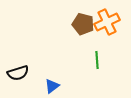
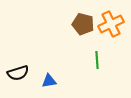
orange cross: moved 4 px right, 2 px down
blue triangle: moved 3 px left, 5 px up; rotated 28 degrees clockwise
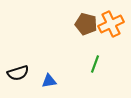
brown pentagon: moved 3 px right
green line: moved 2 px left, 4 px down; rotated 24 degrees clockwise
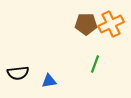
brown pentagon: rotated 15 degrees counterclockwise
black semicircle: rotated 10 degrees clockwise
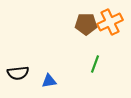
orange cross: moved 1 px left, 2 px up
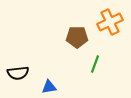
brown pentagon: moved 9 px left, 13 px down
blue triangle: moved 6 px down
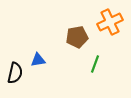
brown pentagon: rotated 10 degrees counterclockwise
black semicircle: moved 3 px left; rotated 70 degrees counterclockwise
blue triangle: moved 11 px left, 27 px up
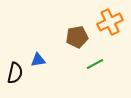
green line: rotated 42 degrees clockwise
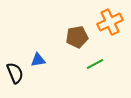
black semicircle: rotated 35 degrees counterclockwise
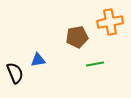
orange cross: rotated 15 degrees clockwise
green line: rotated 18 degrees clockwise
